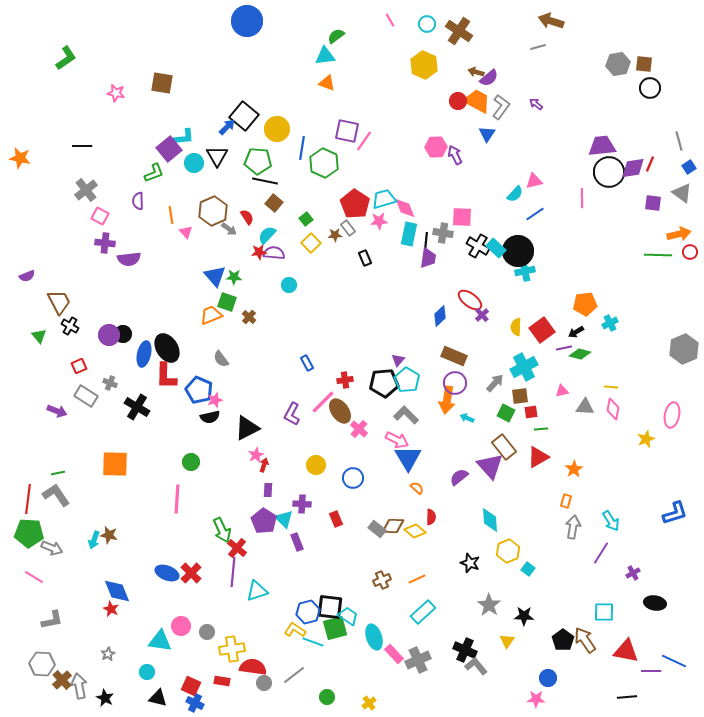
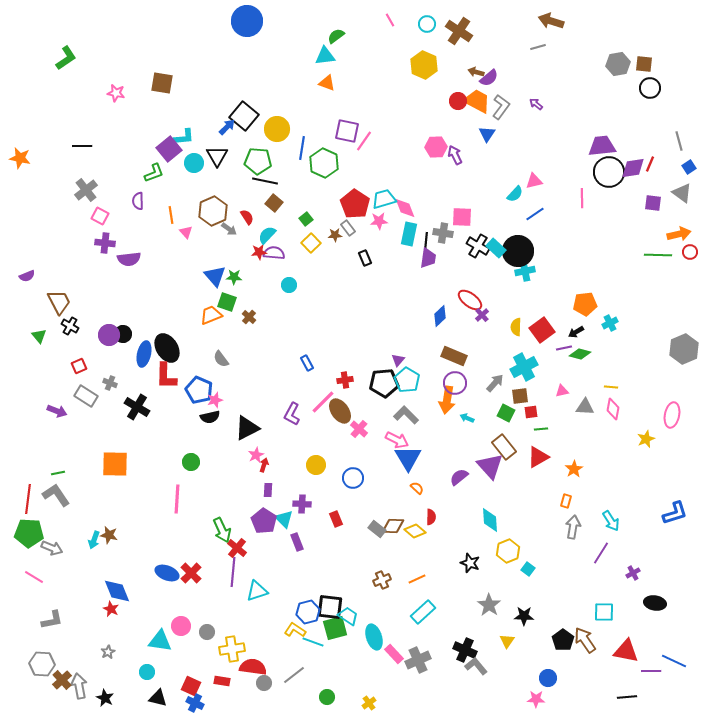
gray star at (108, 654): moved 2 px up
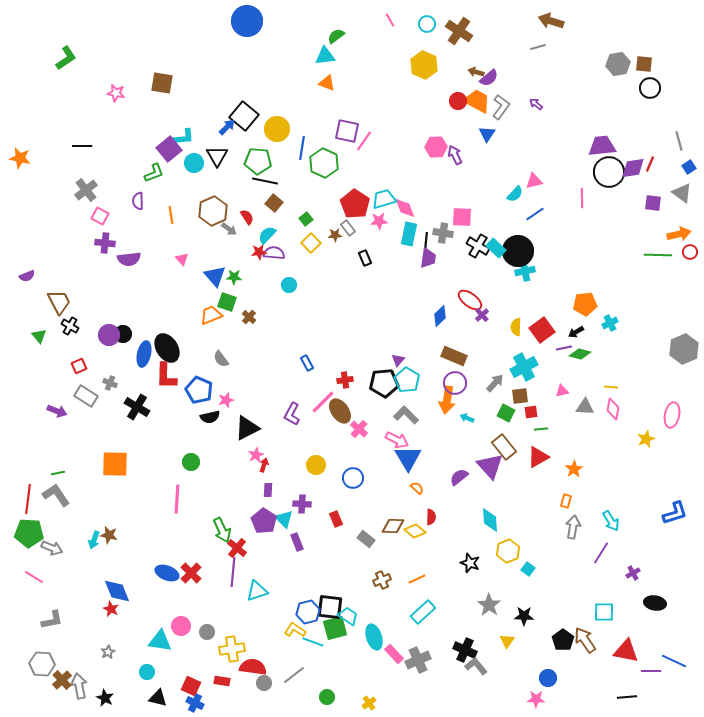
pink triangle at (186, 232): moved 4 px left, 27 px down
pink star at (215, 400): moved 11 px right
gray rectangle at (377, 529): moved 11 px left, 10 px down
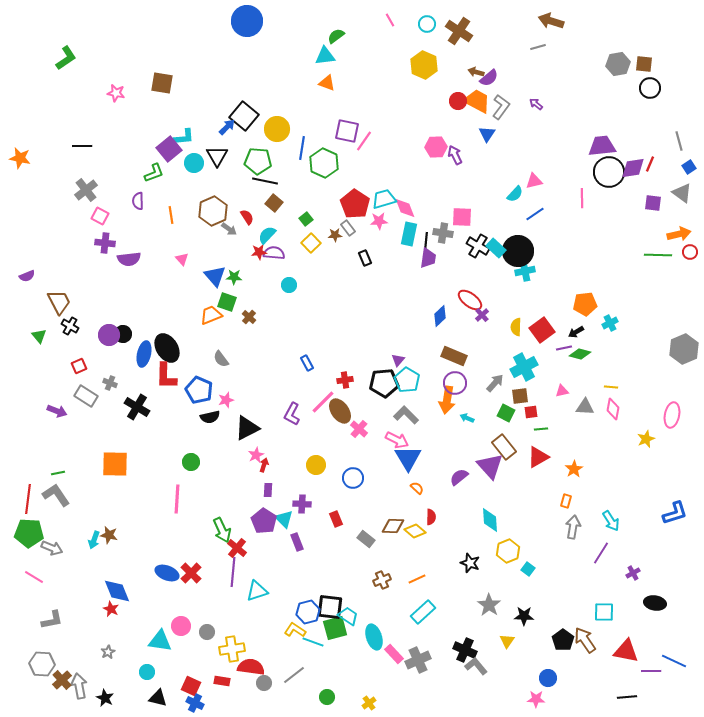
red semicircle at (253, 667): moved 2 px left
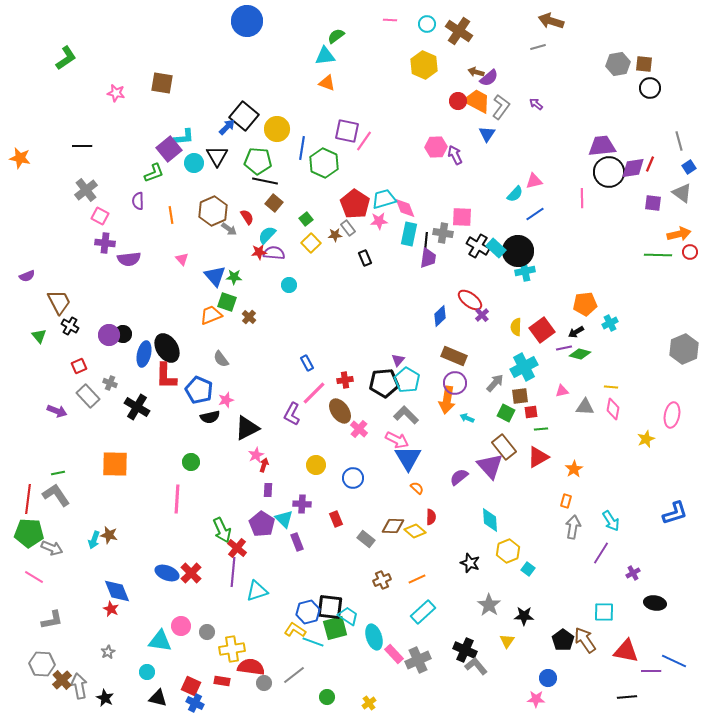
pink line at (390, 20): rotated 56 degrees counterclockwise
gray rectangle at (86, 396): moved 2 px right; rotated 15 degrees clockwise
pink line at (323, 402): moved 9 px left, 9 px up
purple pentagon at (264, 521): moved 2 px left, 3 px down
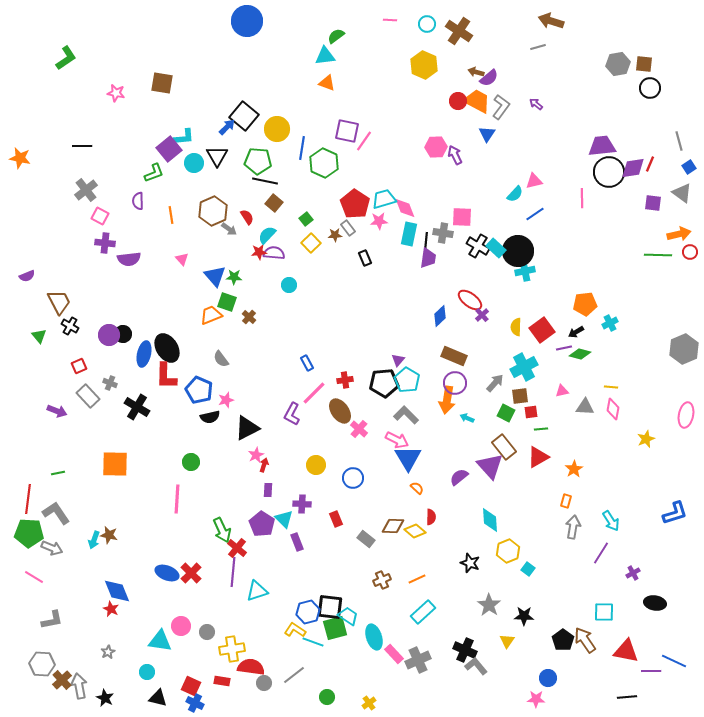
pink ellipse at (672, 415): moved 14 px right
gray L-shape at (56, 495): moved 18 px down
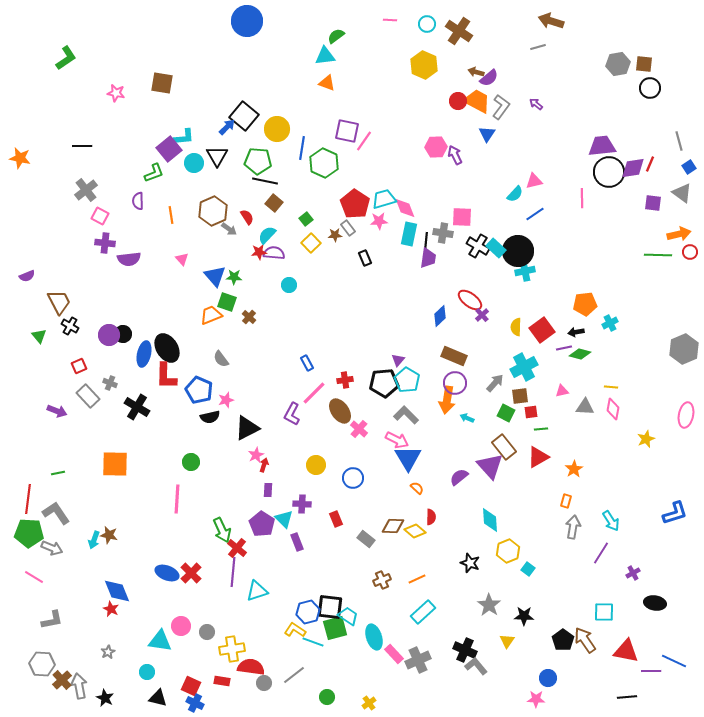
black arrow at (576, 332): rotated 21 degrees clockwise
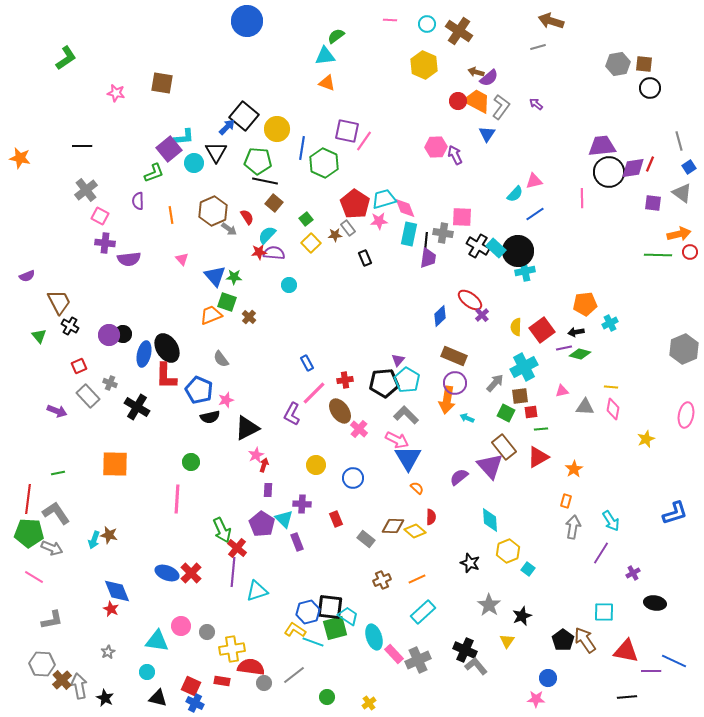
black triangle at (217, 156): moved 1 px left, 4 px up
black star at (524, 616): moved 2 px left; rotated 24 degrees counterclockwise
cyan triangle at (160, 641): moved 3 px left
